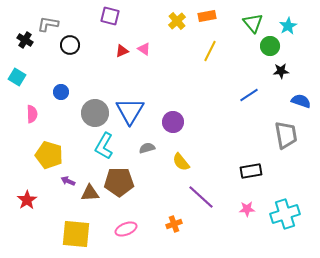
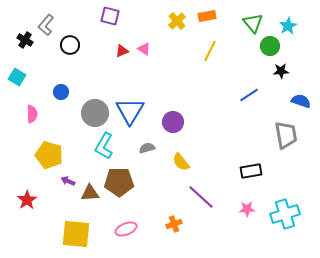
gray L-shape: moved 2 px left, 1 px down; rotated 60 degrees counterclockwise
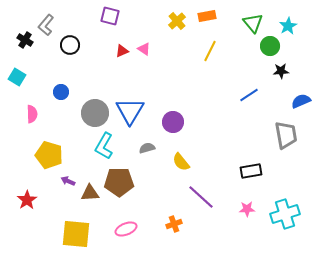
blue semicircle: rotated 42 degrees counterclockwise
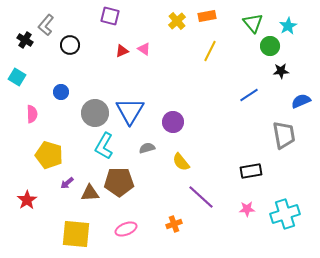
gray trapezoid: moved 2 px left
purple arrow: moved 1 px left, 2 px down; rotated 64 degrees counterclockwise
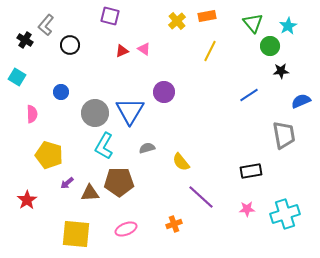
purple circle: moved 9 px left, 30 px up
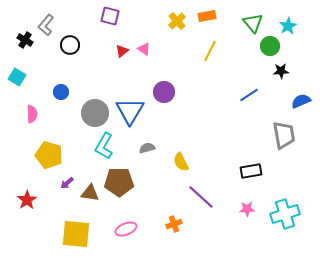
red triangle: rotated 16 degrees counterclockwise
yellow semicircle: rotated 12 degrees clockwise
brown triangle: rotated 12 degrees clockwise
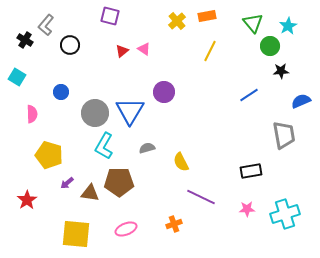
purple line: rotated 16 degrees counterclockwise
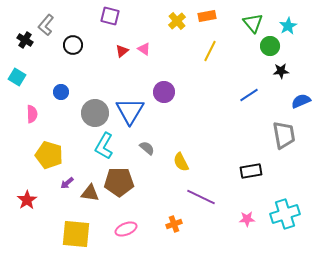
black circle: moved 3 px right
gray semicircle: rotated 56 degrees clockwise
pink star: moved 10 px down
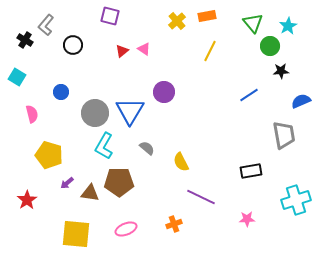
pink semicircle: rotated 12 degrees counterclockwise
cyan cross: moved 11 px right, 14 px up
